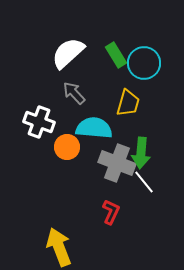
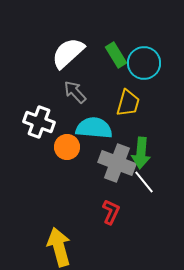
gray arrow: moved 1 px right, 1 px up
yellow arrow: rotated 6 degrees clockwise
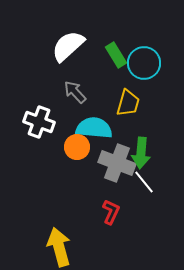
white semicircle: moved 7 px up
orange circle: moved 10 px right
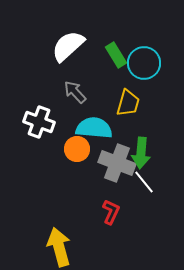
orange circle: moved 2 px down
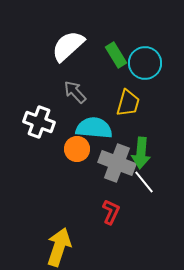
cyan circle: moved 1 px right
yellow arrow: rotated 33 degrees clockwise
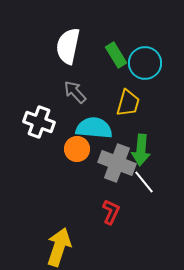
white semicircle: rotated 36 degrees counterclockwise
green arrow: moved 3 px up
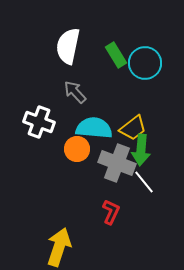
yellow trapezoid: moved 5 px right, 25 px down; rotated 36 degrees clockwise
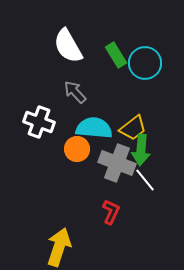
white semicircle: rotated 42 degrees counterclockwise
white line: moved 1 px right, 2 px up
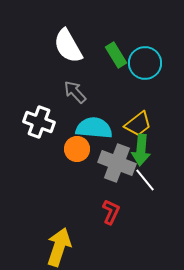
yellow trapezoid: moved 5 px right, 4 px up
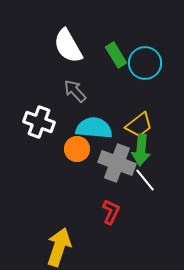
gray arrow: moved 1 px up
yellow trapezoid: moved 1 px right, 1 px down
